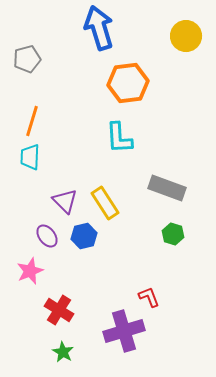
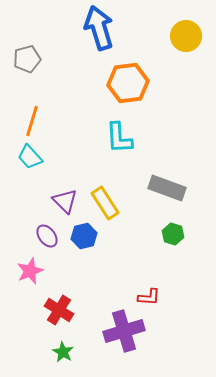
cyan trapezoid: rotated 44 degrees counterclockwise
red L-shape: rotated 115 degrees clockwise
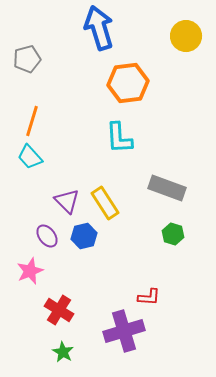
purple triangle: moved 2 px right
